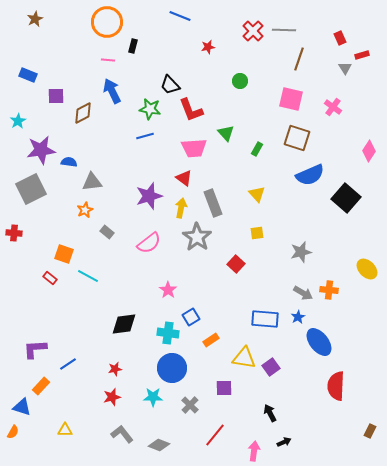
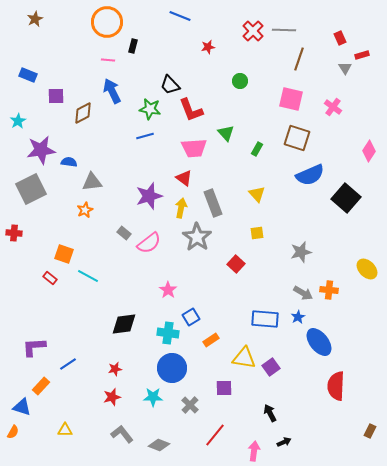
gray rectangle at (107, 232): moved 17 px right, 1 px down
purple L-shape at (35, 349): moved 1 px left, 2 px up
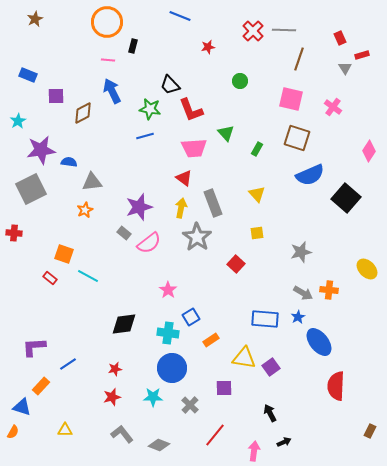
purple star at (149, 196): moved 10 px left, 11 px down
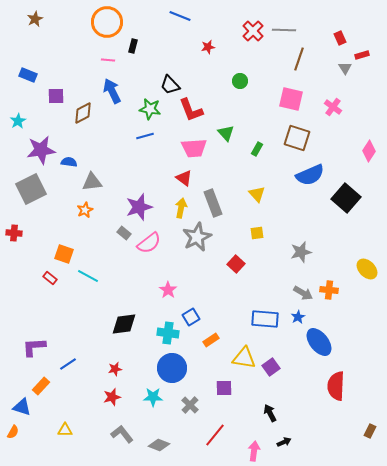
gray star at (197, 237): rotated 12 degrees clockwise
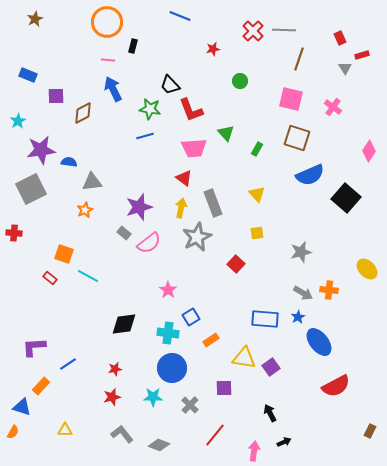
red star at (208, 47): moved 5 px right, 2 px down
blue arrow at (112, 91): moved 1 px right, 2 px up
red semicircle at (336, 386): rotated 120 degrees counterclockwise
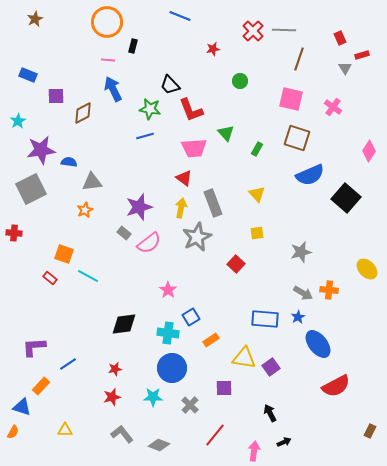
blue ellipse at (319, 342): moved 1 px left, 2 px down
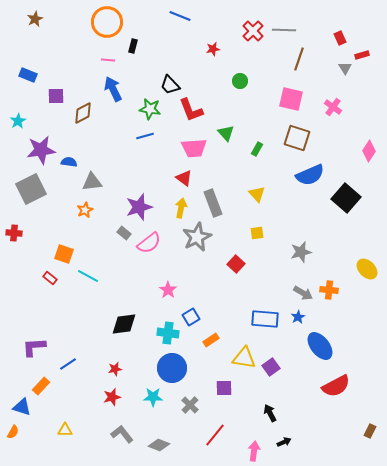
blue ellipse at (318, 344): moved 2 px right, 2 px down
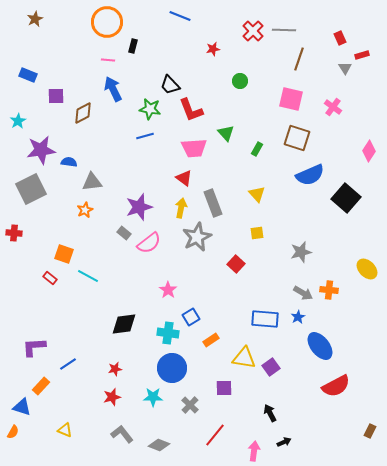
yellow triangle at (65, 430): rotated 21 degrees clockwise
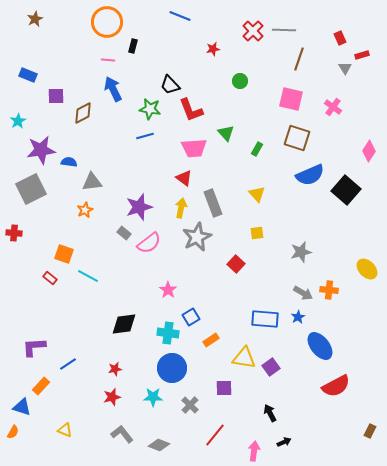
black square at (346, 198): moved 8 px up
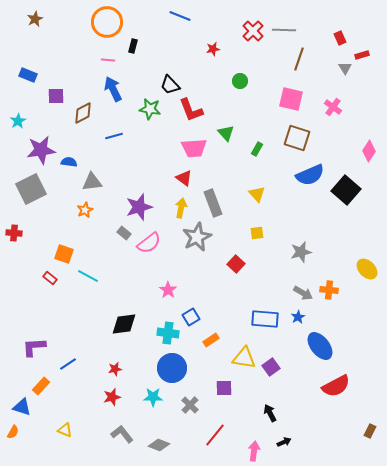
blue line at (145, 136): moved 31 px left
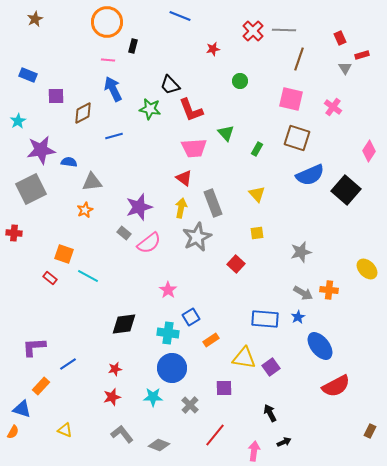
blue triangle at (22, 407): moved 2 px down
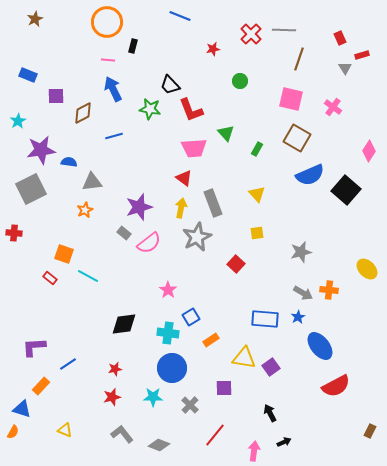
red cross at (253, 31): moved 2 px left, 3 px down
brown square at (297, 138): rotated 12 degrees clockwise
